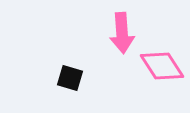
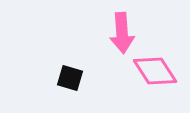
pink diamond: moved 7 px left, 5 px down
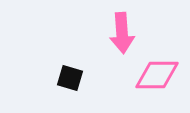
pink diamond: moved 2 px right, 4 px down; rotated 57 degrees counterclockwise
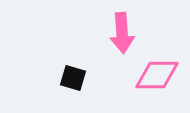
black square: moved 3 px right
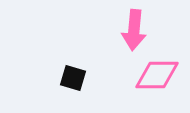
pink arrow: moved 12 px right, 3 px up; rotated 9 degrees clockwise
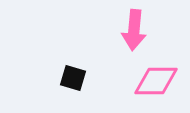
pink diamond: moved 1 px left, 6 px down
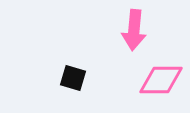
pink diamond: moved 5 px right, 1 px up
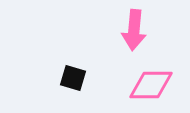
pink diamond: moved 10 px left, 5 px down
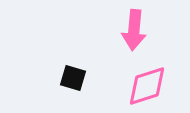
pink diamond: moved 4 px left, 1 px down; rotated 18 degrees counterclockwise
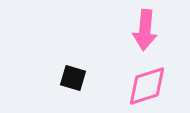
pink arrow: moved 11 px right
